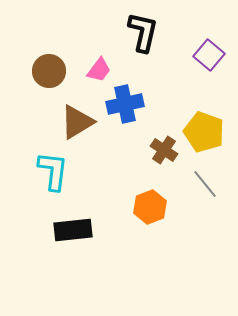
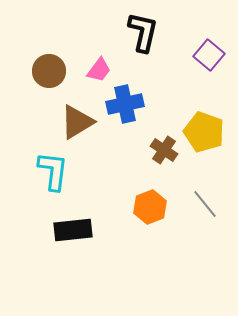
gray line: moved 20 px down
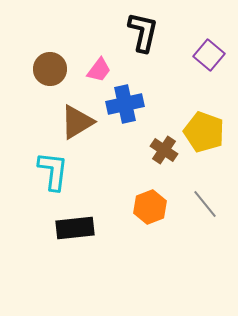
brown circle: moved 1 px right, 2 px up
black rectangle: moved 2 px right, 2 px up
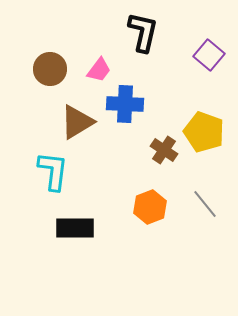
blue cross: rotated 15 degrees clockwise
black rectangle: rotated 6 degrees clockwise
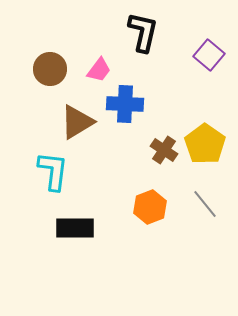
yellow pentagon: moved 1 px right, 12 px down; rotated 15 degrees clockwise
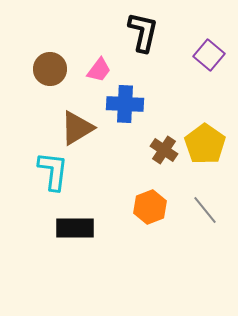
brown triangle: moved 6 px down
gray line: moved 6 px down
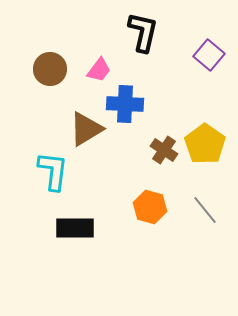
brown triangle: moved 9 px right, 1 px down
orange hexagon: rotated 24 degrees counterclockwise
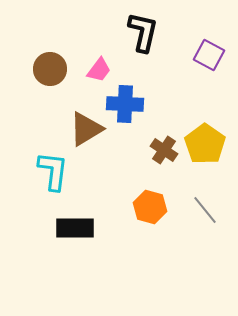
purple square: rotated 12 degrees counterclockwise
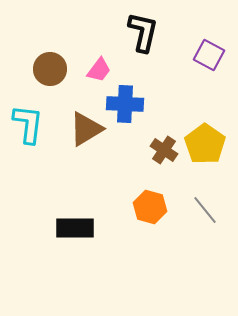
cyan L-shape: moved 25 px left, 47 px up
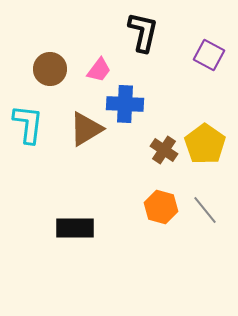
orange hexagon: moved 11 px right
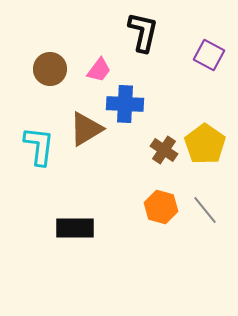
cyan L-shape: moved 11 px right, 22 px down
